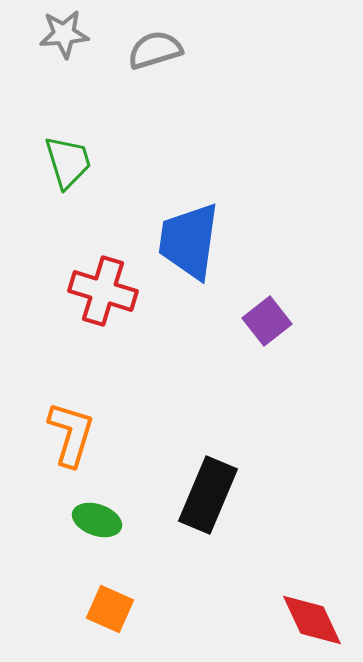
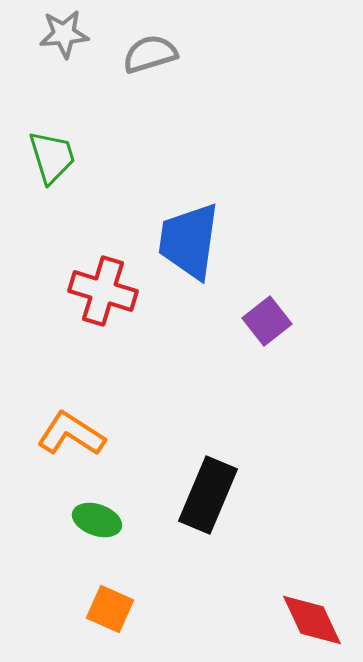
gray semicircle: moved 5 px left, 4 px down
green trapezoid: moved 16 px left, 5 px up
orange L-shape: rotated 74 degrees counterclockwise
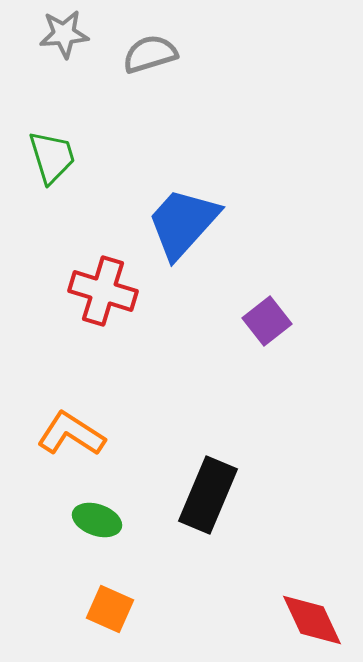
blue trapezoid: moved 6 px left, 18 px up; rotated 34 degrees clockwise
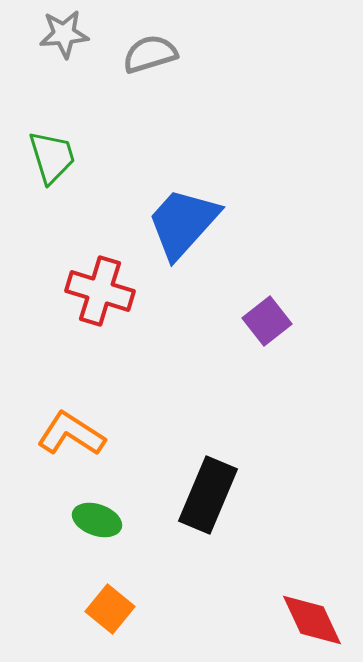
red cross: moved 3 px left
orange square: rotated 15 degrees clockwise
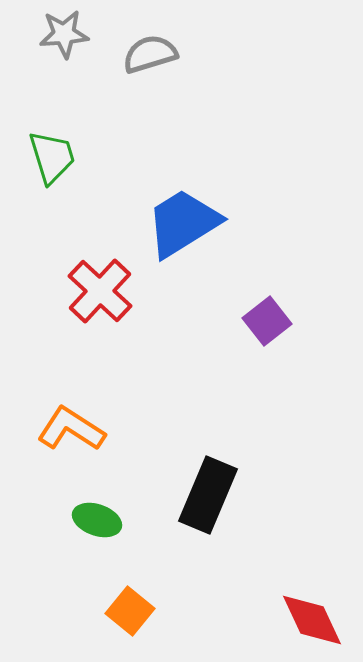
blue trapezoid: rotated 16 degrees clockwise
red cross: rotated 26 degrees clockwise
orange L-shape: moved 5 px up
orange square: moved 20 px right, 2 px down
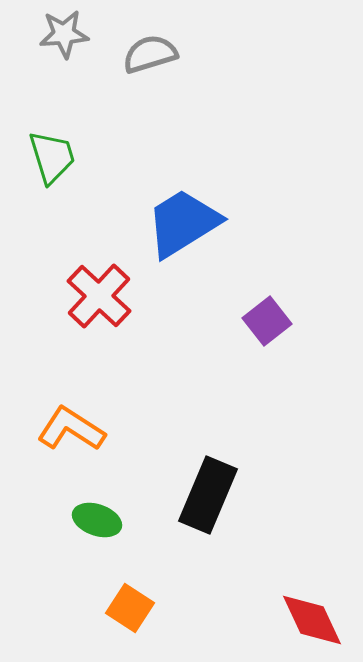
red cross: moved 1 px left, 5 px down
orange square: moved 3 px up; rotated 6 degrees counterclockwise
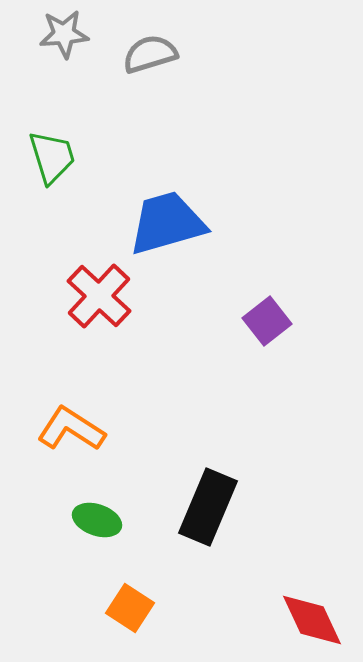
blue trapezoid: moved 16 px left; rotated 16 degrees clockwise
black rectangle: moved 12 px down
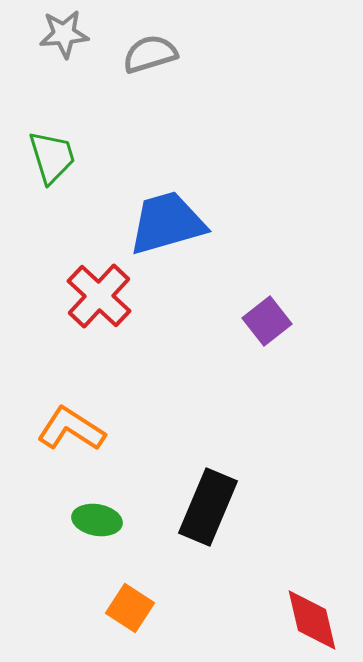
green ellipse: rotated 9 degrees counterclockwise
red diamond: rotated 12 degrees clockwise
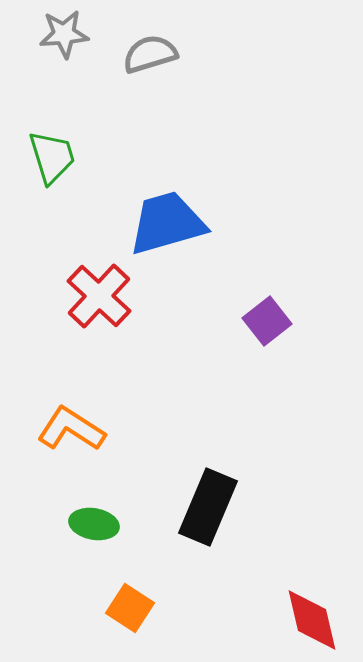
green ellipse: moved 3 px left, 4 px down
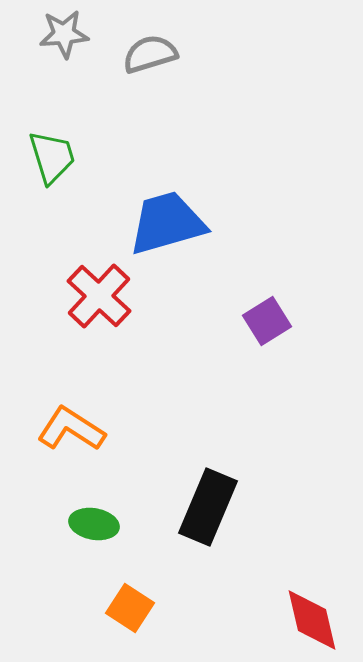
purple square: rotated 6 degrees clockwise
